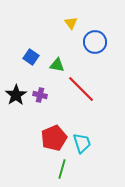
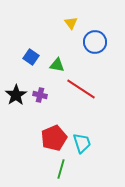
red line: rotated 12 degrees counterclockwise
green line: moved 1 px left
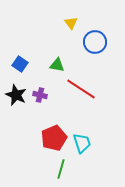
blue square: moved 11 px left, 7 px down
black star: rotated 15 degrees counterclockwise
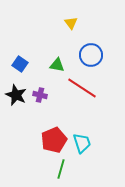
blue circle: moved 4 px left, 13 px down
red line: moved 1 px right, 1 px up
red pentagon: moved 2 px down
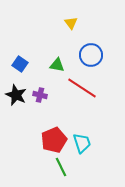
green line: moved 2 px up; rotated 42 degrees counterclockwise
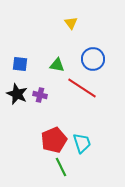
blue circle: moved 2 px right, 4 px down
blue square: rotated 28 degrees counterclockwise
black star: moved 1 px right, 1 px up
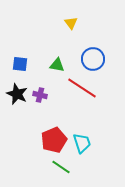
green line: rotated 30 degrees counterclockwise
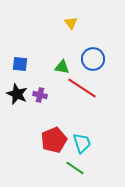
green triangle: moved 5 px right, 2 px down
green line: moved 14 px right, 1 px down
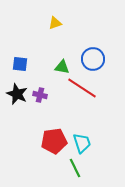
yellow triangle: moved 16 px left; rotated 48 degrees clockwise
red pentagon: moved 1 px down; rotated 15 degrees clockwise
green line: rotated 30 degrees clockwise
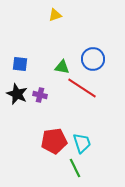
yellow triangle: moved 8 px up
